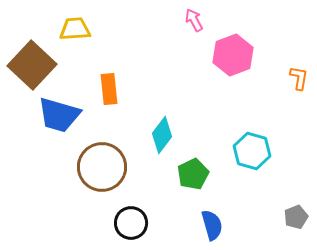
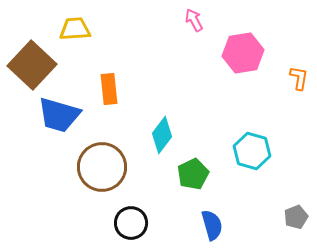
pink hexagon: moved 10 px right, 2 px up; rotated 12 degrees clockwise
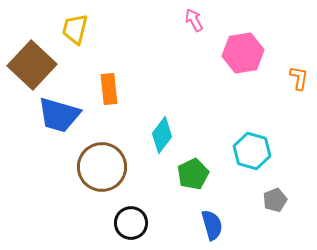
yellow trapezoid: rotated 72 degrees counterclockwise
gray pentagon: moved 21 px left, 17 px up
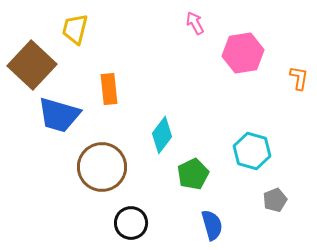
pink arrow: moved 1 px right, 3 px down
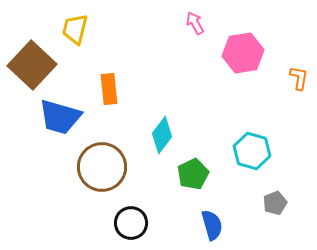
blue trapezoid: moved 1 px right, 2 px down
gray pentagon: moved 3 px down
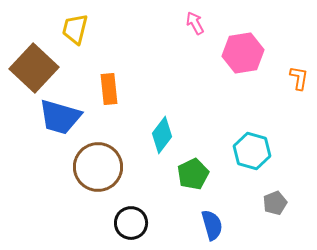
brown square: moved 2 px right, 3 px down
brown circle: moved 4 px left
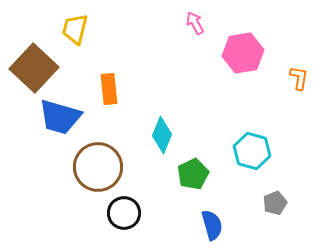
cyan diamond: rotated 15 degrees counterclockwise
black circle: moved 7 px left, 10 px up
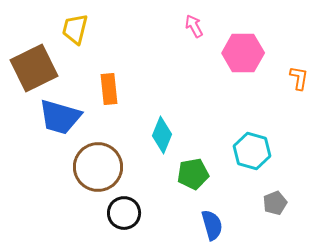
pink arrow: moved 1 px left, 3 px down
pink hexagon: rotated 9 degrees clockwise
brown square: rotated 21 degrees clockwise
green pentagon: rotated 16 degrees clockwise
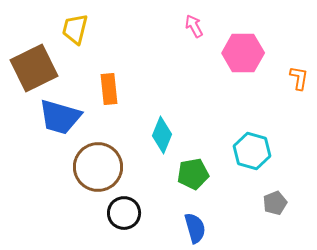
blue semicircle: moved 17 px left, 3 px down
